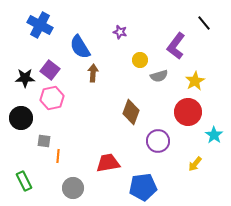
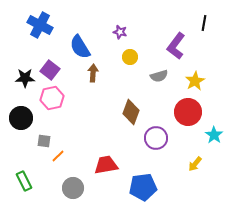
black line: rotated 49 degrees clockwise
yellow circle: moved 10 px left, 3 px up
purple circle: moved 2 px left, 3 px up
orange line: rotated 40 degrees clockwise
red trapezoid: moved 2 px left, 2 px down
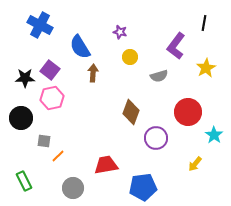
yellow star: moved 11 px right, 13 px up
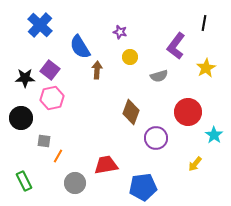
blue cross: rotated 15 degrees clockwise
brown arrow: moved 4 px right, 3 px up
orange line: rotated 16 degrees counterclockwise
gray circle: moved 2 px right, 5 px up
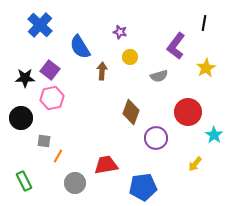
brown arrow: moved 5 px right, 1 px down
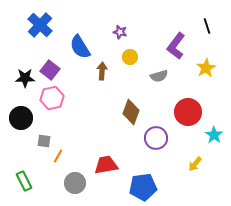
black line: moved 3 px right, 3 px down; rotated 28 degrees counterclockwise
